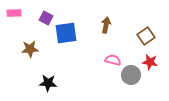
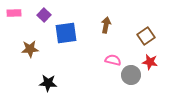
purple square: moved 2 px left, 3 px up; rotated 16 degrees clockwise
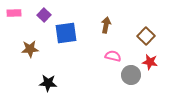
brown square: rotated 12 degrees counterclockwise
pink semicircle: moved 4 px up
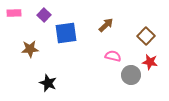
brown arrow: rotated 35 degrees clockwise
black star: rotated 18 degrees clockwise
